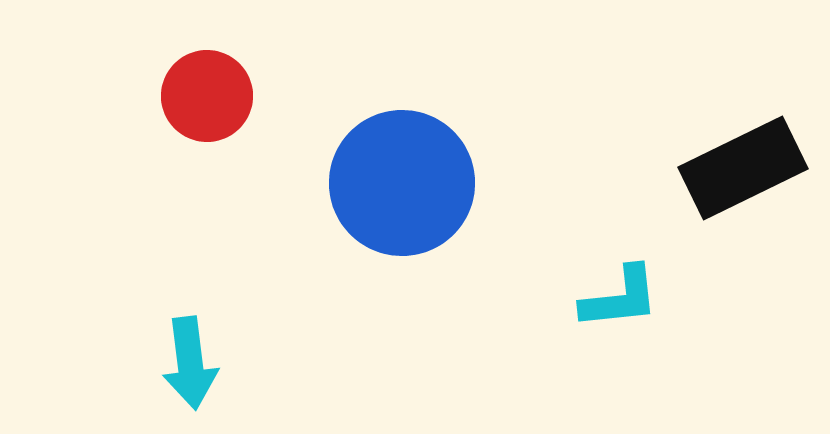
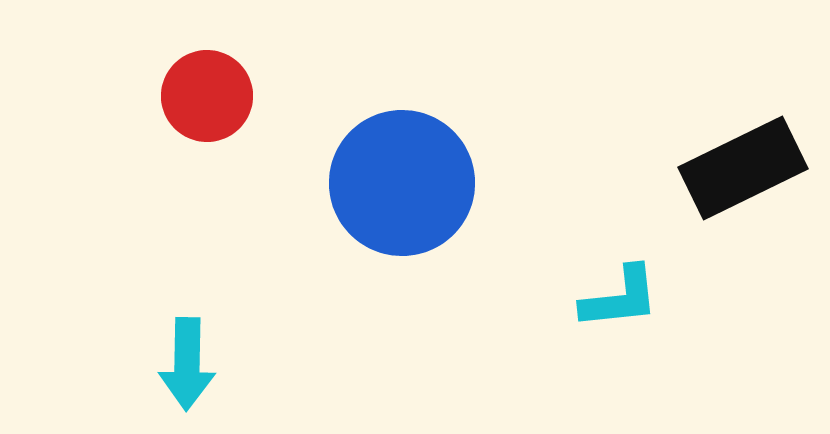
cyan arrow: moved 3 px left, 1 px down; rotated 8 degrees clockwise
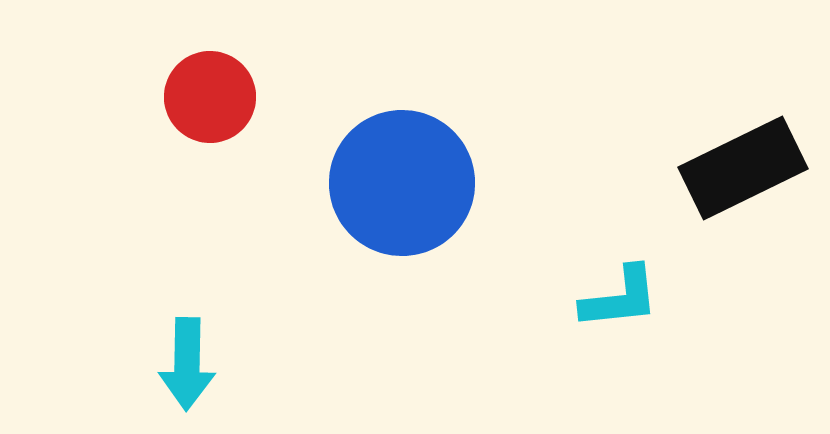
red circle: moved 3 px right, 1 px down
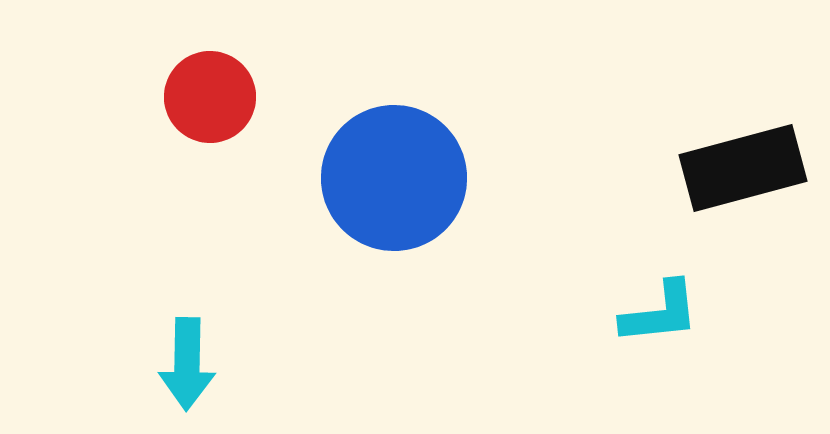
black rectangle: rotated 11 degrees clockwise
blue circle: moved 8 px left, 5 px up
cyan L-shape: moved 40 px right, 15 px down
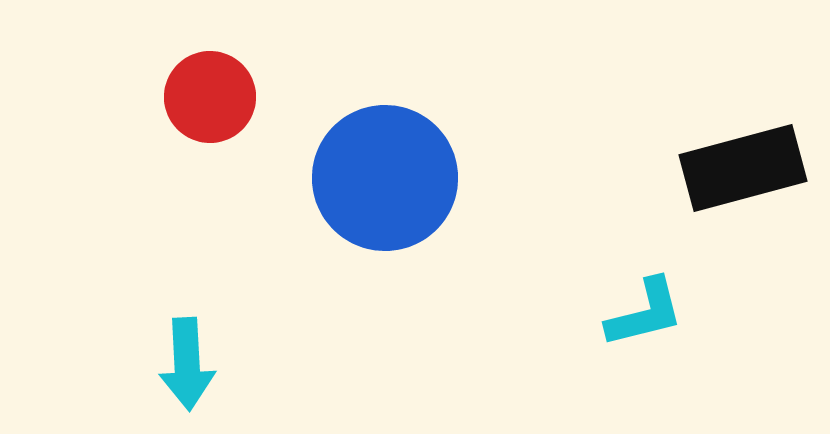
blue circle: moved 9 px left
cyan L-shape: moved 15 px left; rotated 8 degrees counterclockwise
cyan arrow: rotated 4 degrees counterclockwise
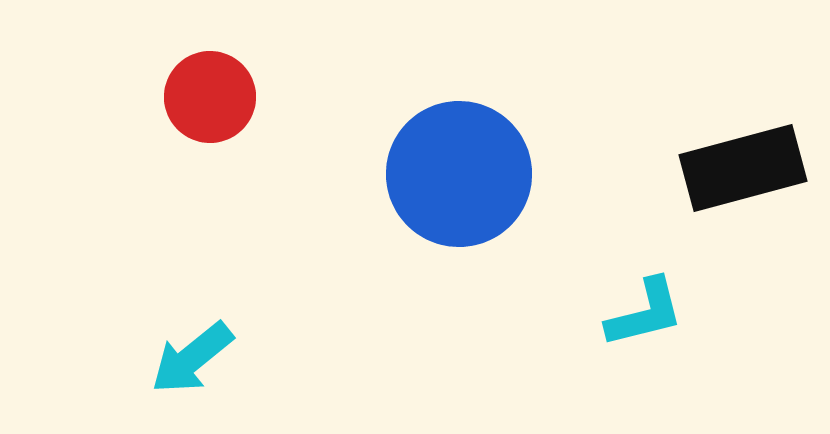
blue circle: moved 74 px right, 4 px up
cyan arrow: moved 5 px right, 6 px up; rotated 54 degrees clockwise
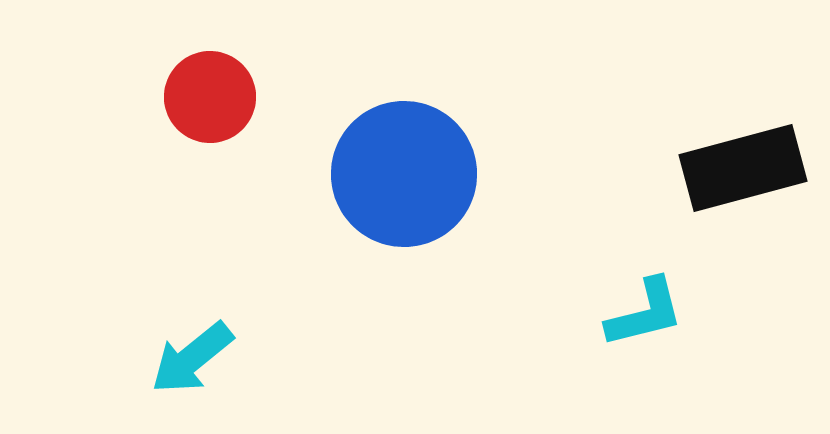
blue circle: moved 55 px left
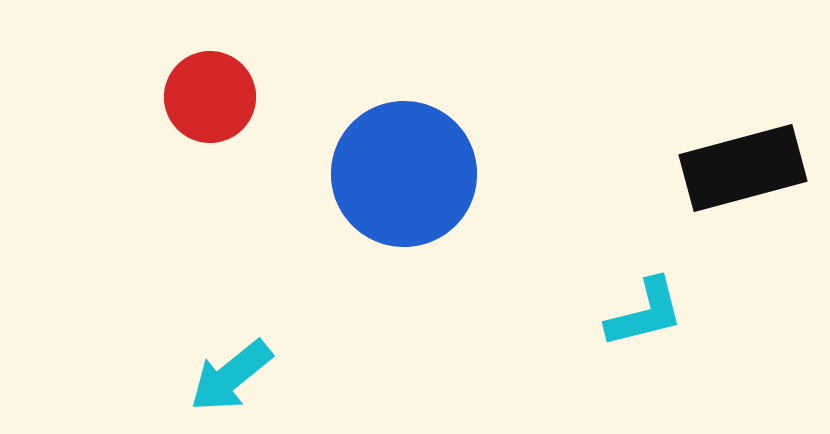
cyan arrow: moved 39 px right, 18 px down
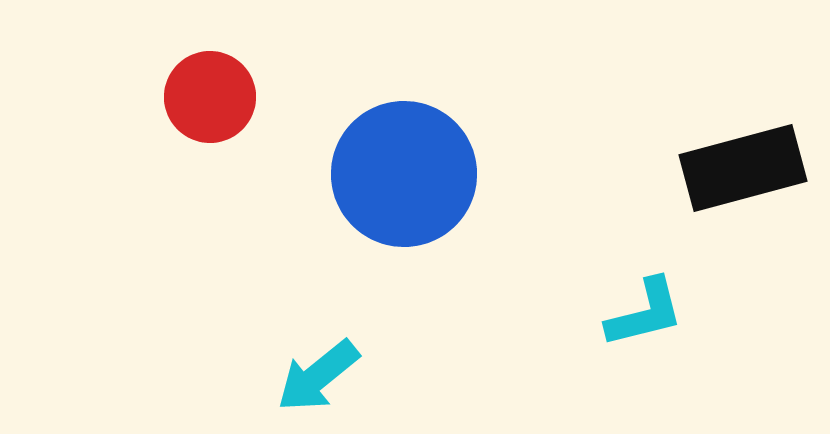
cyan arrow: moved 87 px right
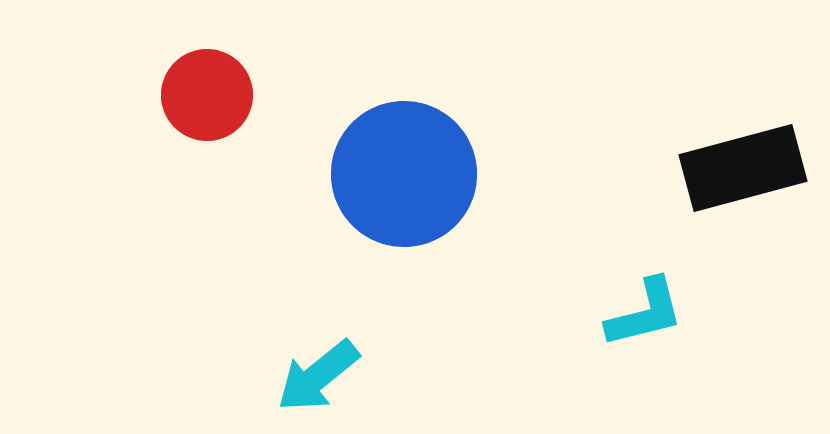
red circle: moved 3 px left, 2 px up
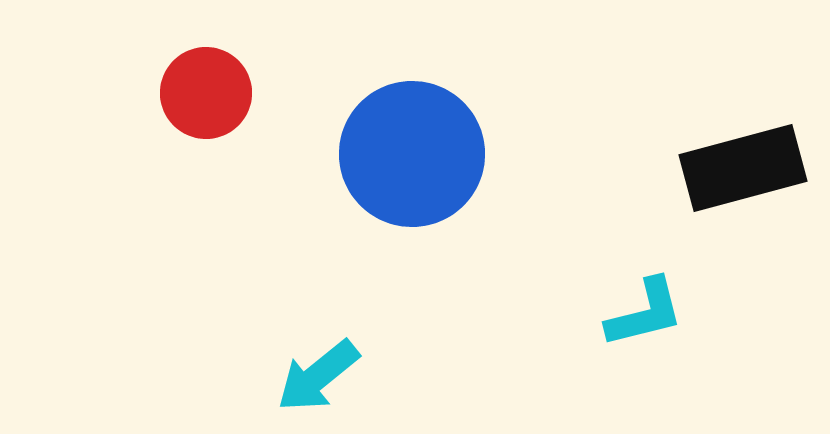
red circle: moved 1 px left, 2 px up
blue circle: moved 8 px right, 20 px up
